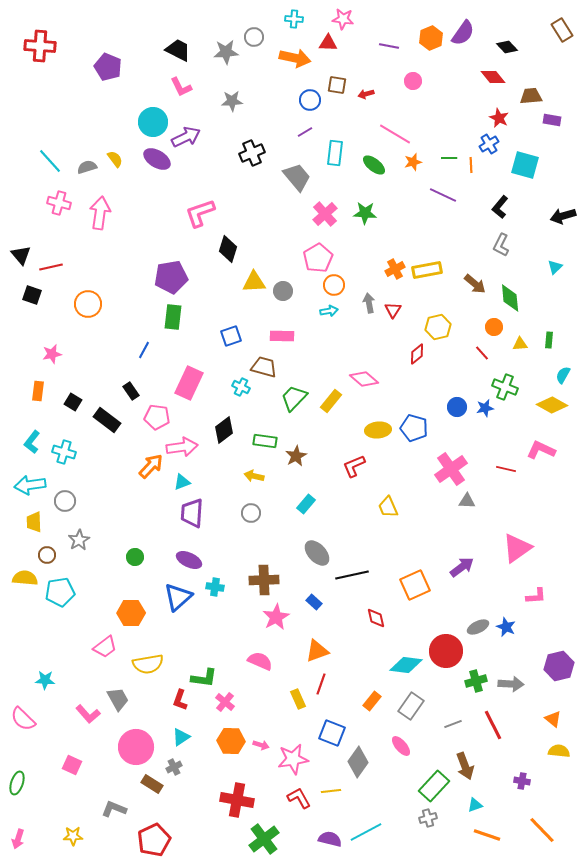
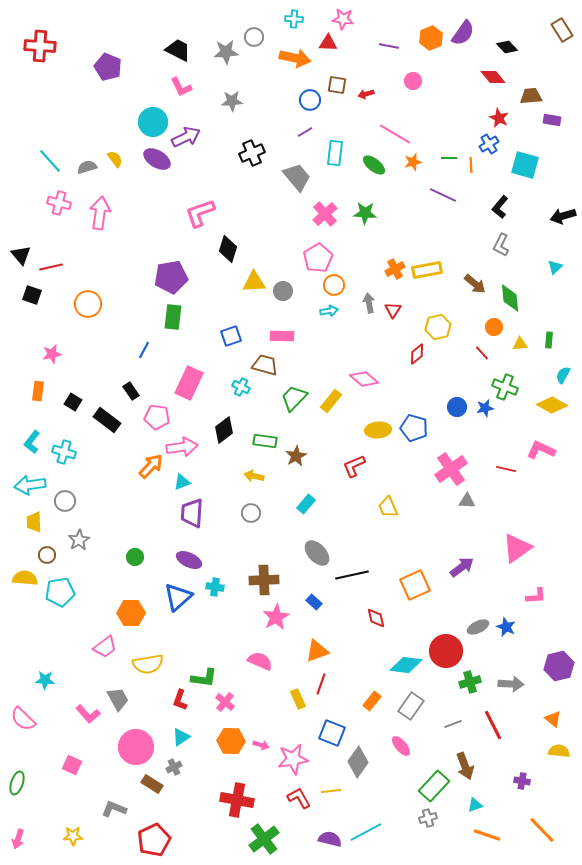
brown trapezoid at (264, 367): moved 1 px right, 2 px up
green cross at (476, 681): moved 6 px left, 1 px down
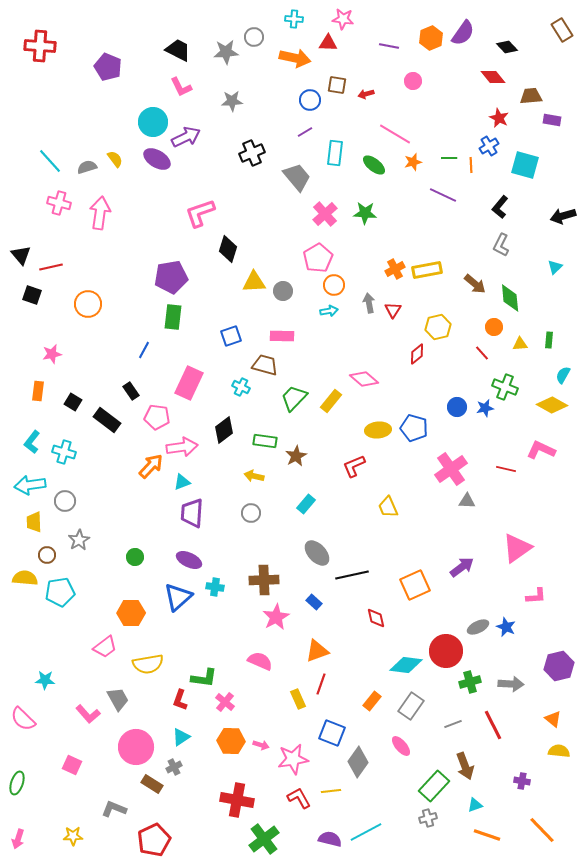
blue cross at (489, 144): moved 2 px down
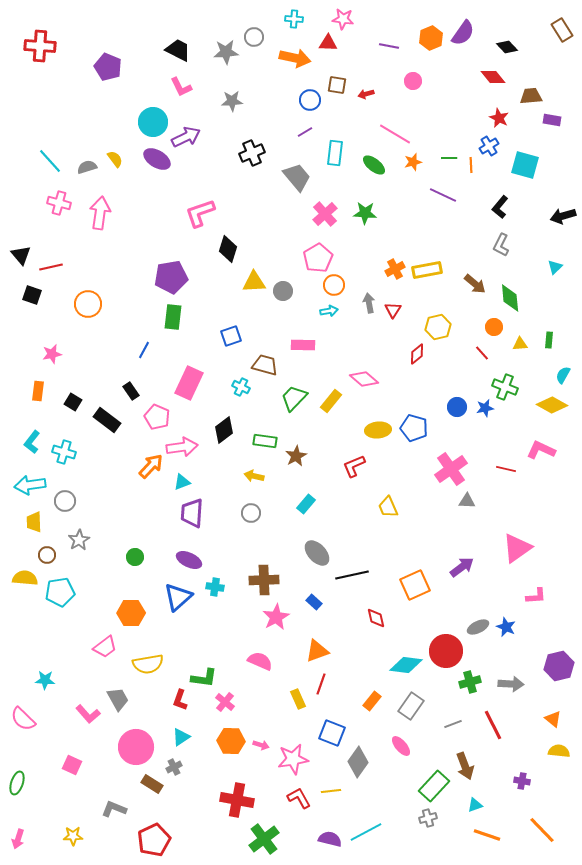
pink rectangle at (282, 336): moved 21 px right, 9 px down
pink pentagon at (157, 417): rotated 15 degrees clockwise
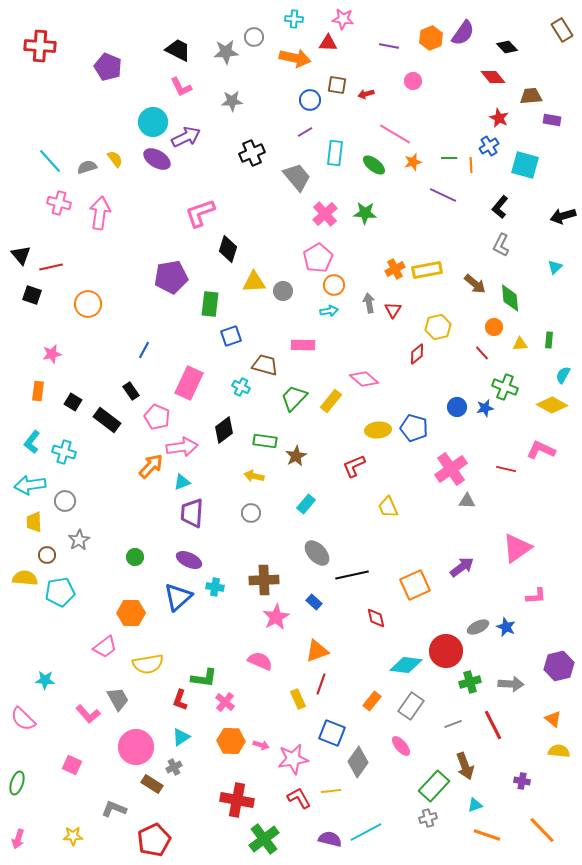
green rectangle at (173, 317): moved 37 px right, 13 px up
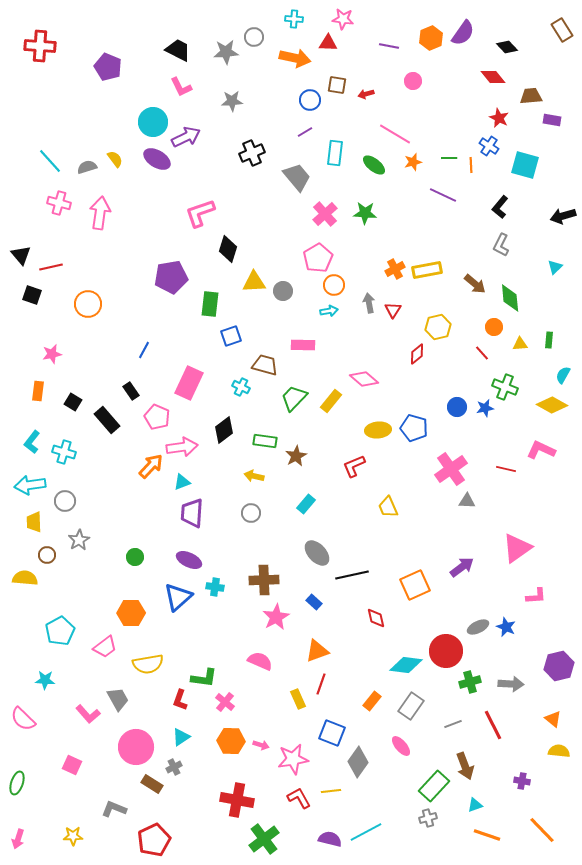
blue cross at (489, 146): rotated 24 degrees counterclockwise
black rectangle at (107, 420): rotated 12 degrees clockwise
cyan pentagon at (60, 592): moved 39 px down; rotated 20 degrees counterclockwise
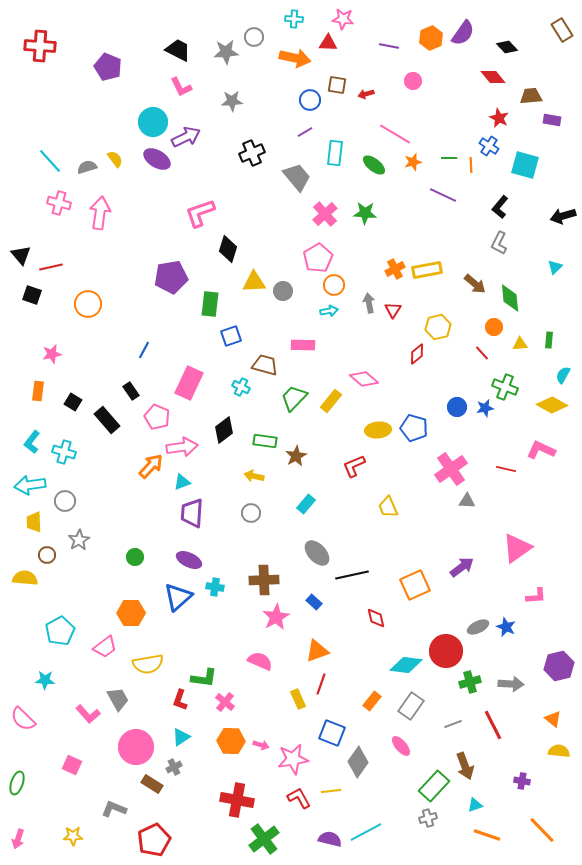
gray L-shape at (501, 245): moved 2 px left, 2 px up
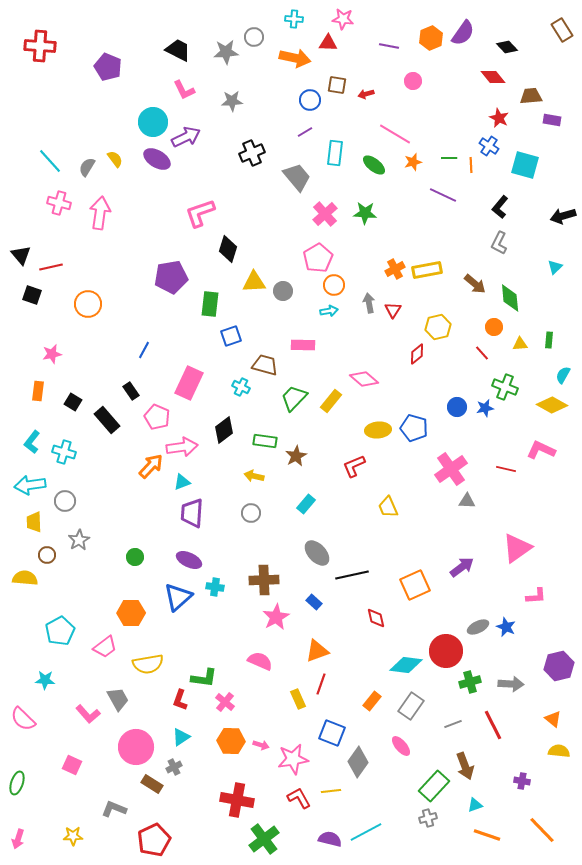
pink L-shape at (181, 87): moved 3 px right, 3 px down
gray semicircle at (87, 167): rotated 42 degrees counterclockwise
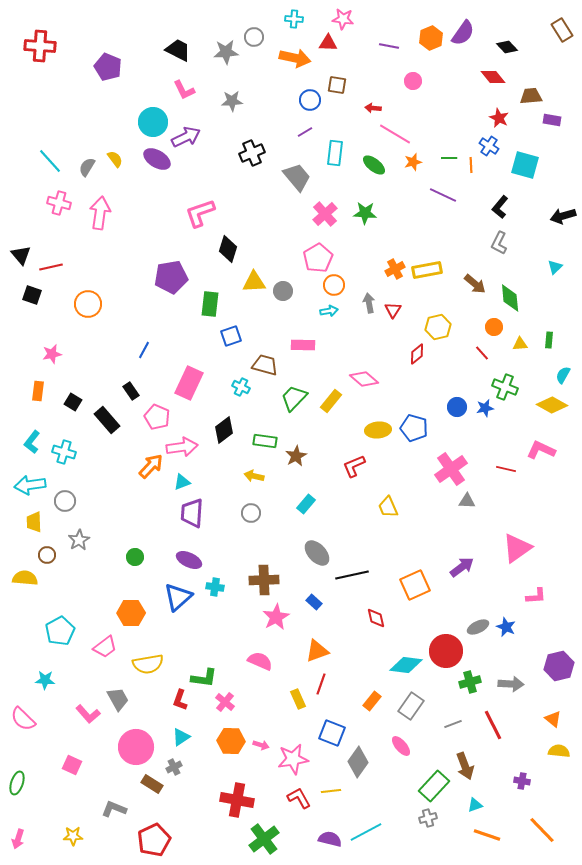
red arrow at (366, 94): moved 7 px right, 14 px down; rotated 21 degrees clockwise
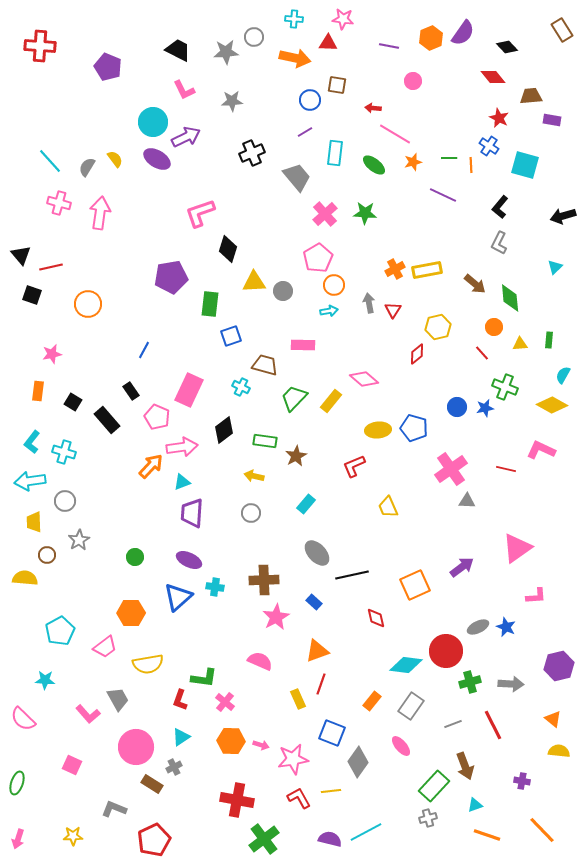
pink rectangle at (189, 383): moved 7 px down
cyan arrow at (30, 485): moved 4 px up
